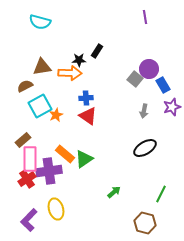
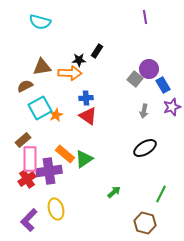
cyan square: moved 2 px down
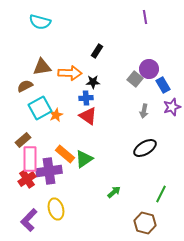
black star: moved 14 px right, 22 px down
